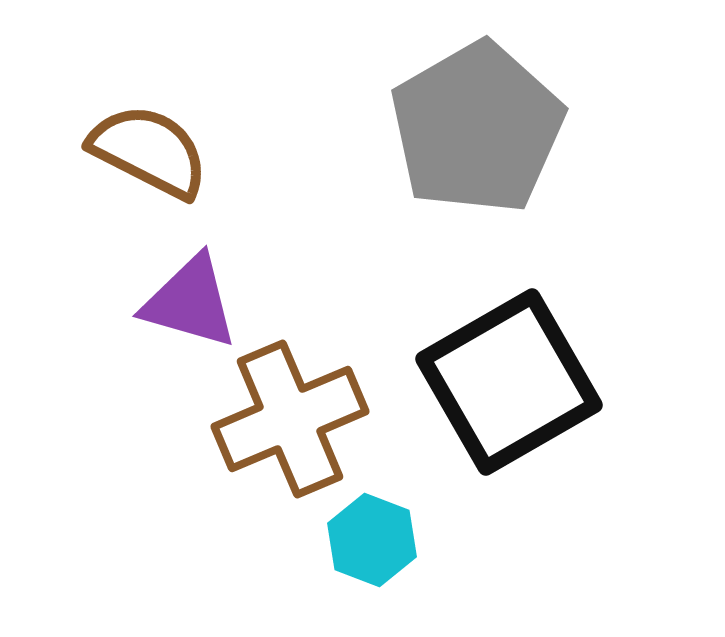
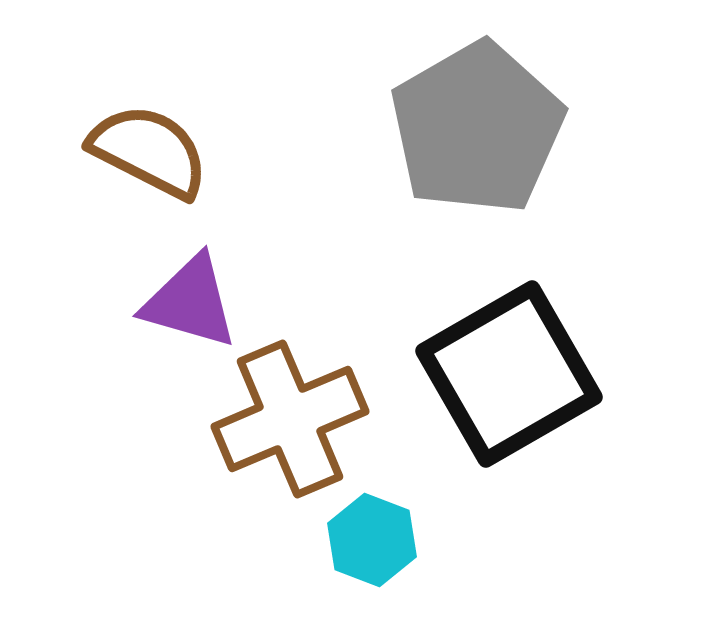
black square: moved 8 px up
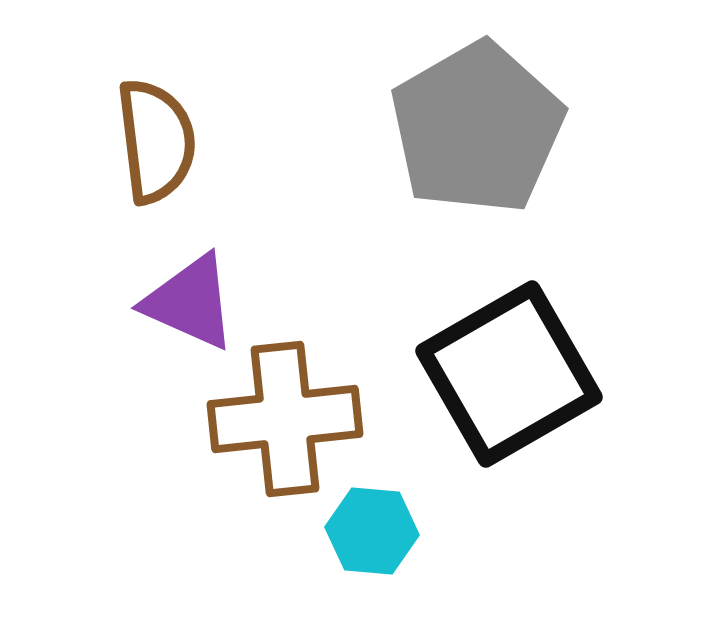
brown semicircle: moved 7 px right, 10 px up; rotated 56 degrees clockwise
purple triangle: rotated 8 degrees clockwise
brown cross: moved 5 px left; rotated 17 degrees clockwise
cyan hexagon: moved 9 px up; rotated 16 degrees counterclockwise
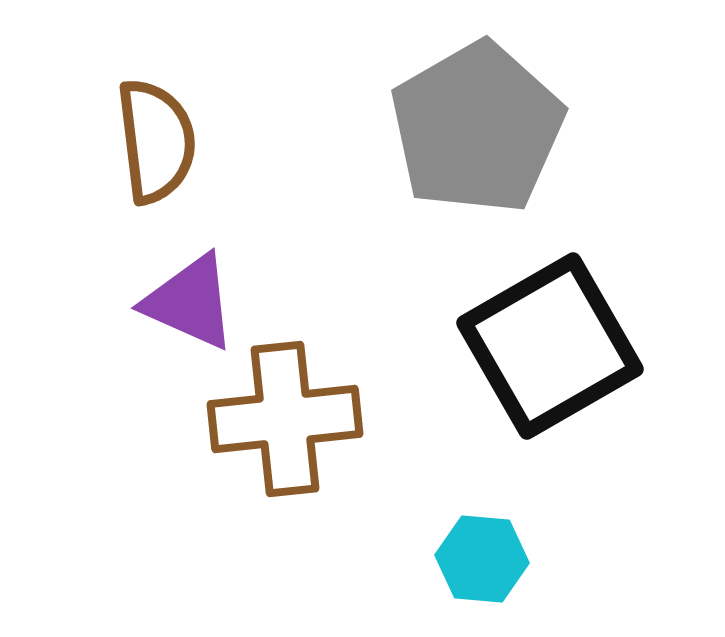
black square: moved 41 px right, 28 px up
cyan hexagon: moved 110 px right, 28 px down
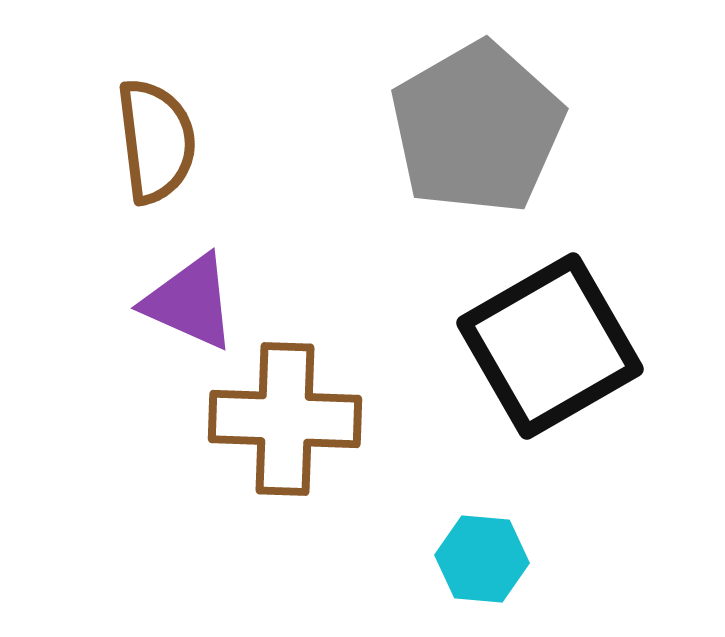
brown cross: rotated 8 degrees clockwise
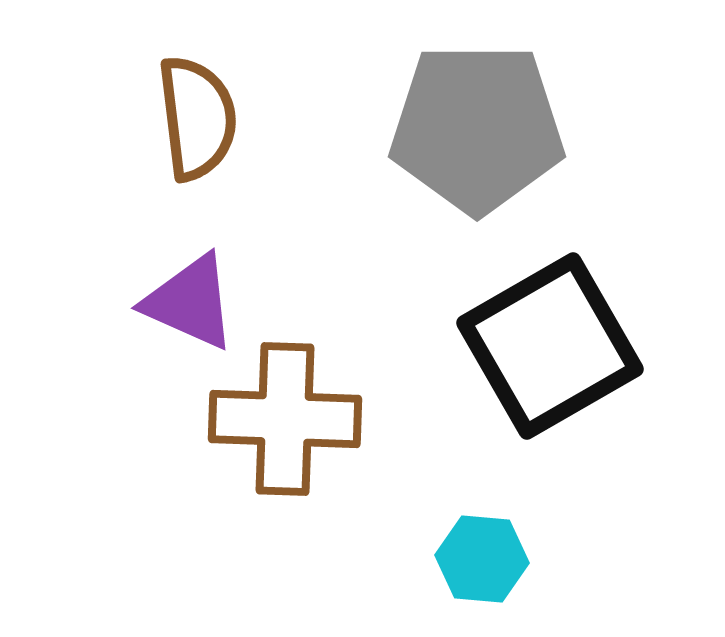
gray pentagon: rotated 30 degrees clockwise
brown semicircle: moved 41 px right, 23 px up
